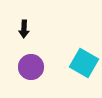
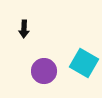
purple circle: moved 13 px right, 4 px down
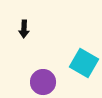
purple circle: moved 1 px left, 11 px down
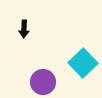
cyan square: moved 1 px left; rotated 16 degrees clockwise
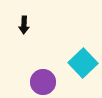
black arrow: moved 4 px up
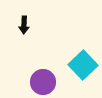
cyan square: moved 2 px down
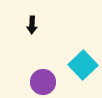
black arrow: moved 8 px right
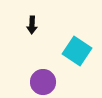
cyan square: moved 6 px left, 14 px up; rotated 12 degrees counterclockwise
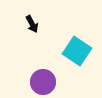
black arrow: moved 1 px up; rotated 30 degrees counterclockwise
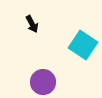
cyan square: moved 6 px right, 6 px up
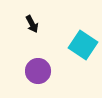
purple circle: moved 5 px left, 11 px up
